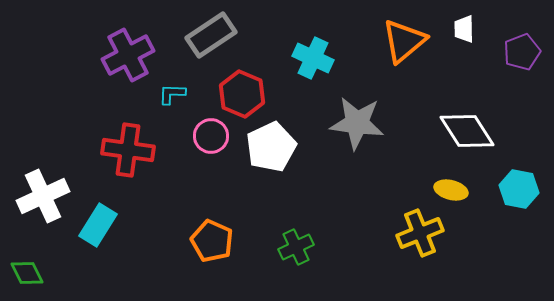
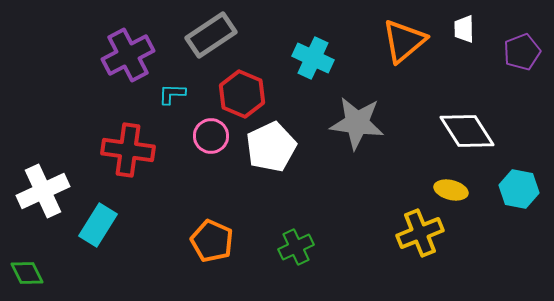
white cross: moved 5 px up
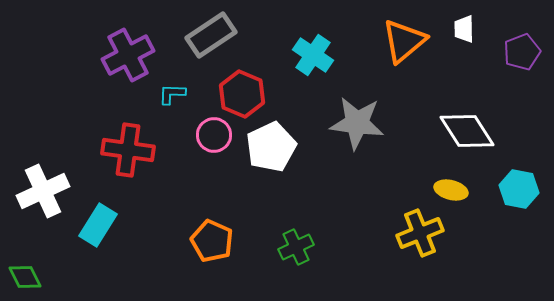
cyan cross: moved 3 px up; rotated 9 degrees clockwise
pink circle: moved 3 px right, 1 px up
green diamond: moved 2 px left, 4 px down
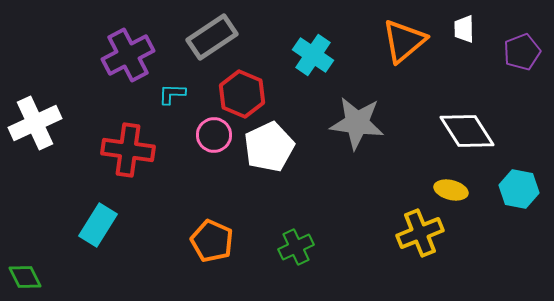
gray rectangle: moved 1 px right, 2 px down
white pentagon: moved 2 px left
white cross: moved 8 px left, 68 px up
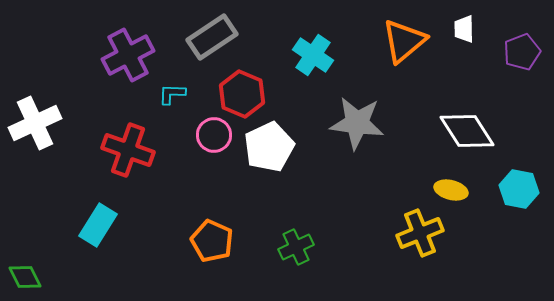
red cross: rotated 12 degrees clockwise
